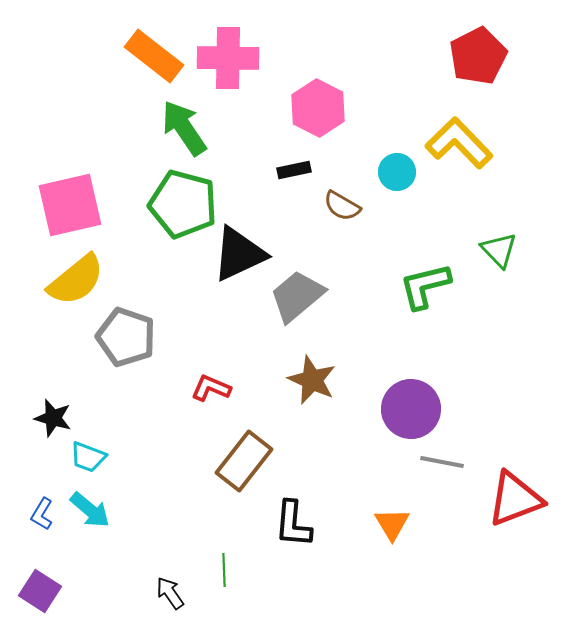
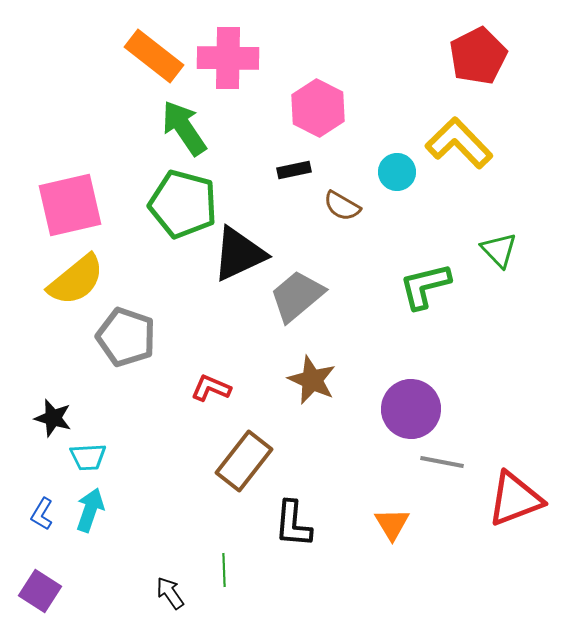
cyan trapezoid: rotated 24 degrees counterclockwise
cyan arrow: rotated 111 degrees counterclockwise
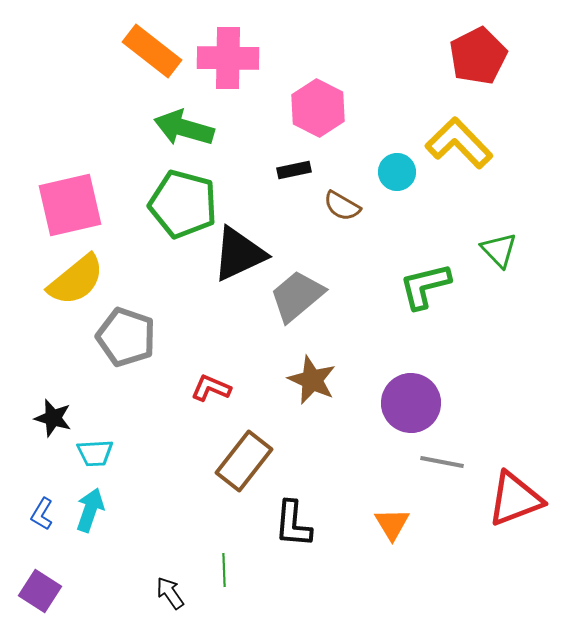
orange rectangle: moved 2 px left, 5 px up
green arrow: rotated 40 degrees counterclockwise
purple circle: moved 6 px up
cyan trapezoid: moved 7 px right, 4 px up
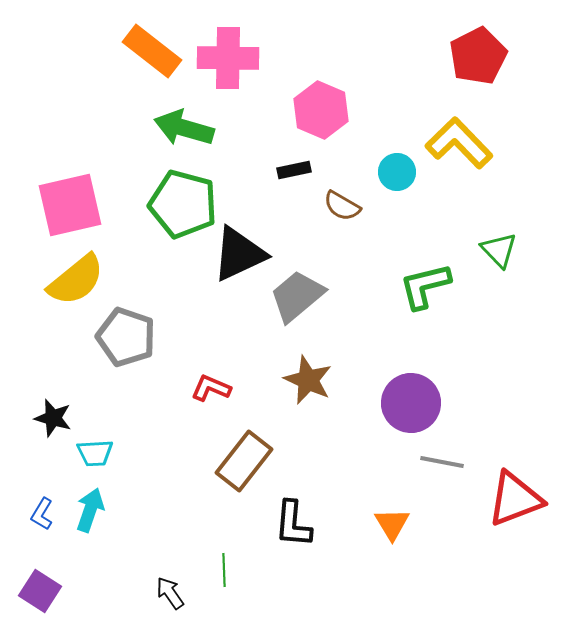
pink hexagon: moved 3 px right, 2 px down; rotated 4 degrees counterclockwise
brown star: moved 4 px left
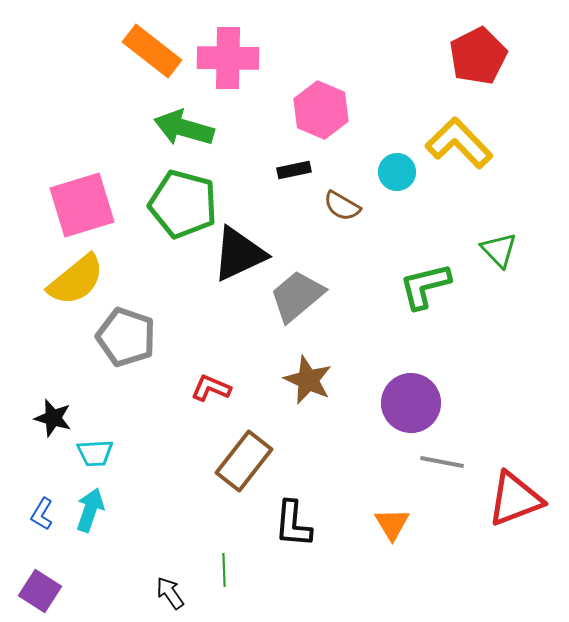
pink square: moved 12 px right; rotated 4 degrees counterclockwise
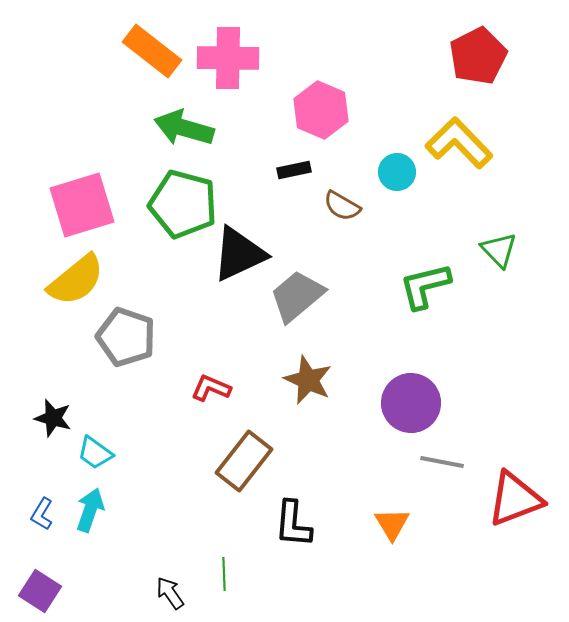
cyan trapezoid: rotated 39 degrees clockwise
green line: moved 4 px down
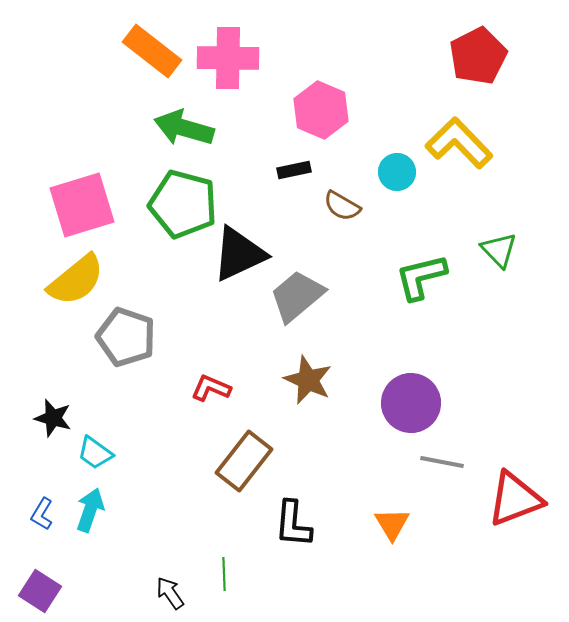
green L-shape: moved 4 px left, 9 px up
